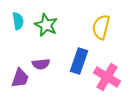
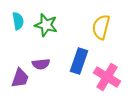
green star: rotated 10 degrees counterclockwise
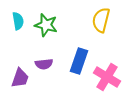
yellow semicircle: moved 7 px up
purple semicircle: moved 3 px right
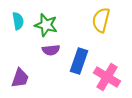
purple semicircle: moved 7 px right, 14 px up
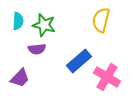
cyan semicircle: rotated 12 degrees clockwise
green star: moved 2 px left
purple semicircle: moved 14 px left, 1 px up
blue rectangle: rotated 30 degrees clockwise
purple trapezoid: rotated 25 degrees clockwise
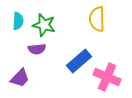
yellow semicircle: moved 4 px left, 1 px up; rotated 15 degrees counterclockwise
pink cross: rotated 8 degrees counterclockwise
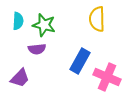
blue rectangle: moved 1 px right; rotated 20 degrees counterclockwise
